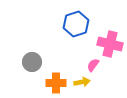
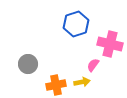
gray circle: moved 4 px left, 2 px down
orange cross: moved 2 px down; rotated 12 degrees counterclockwise
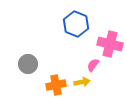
blue hexagon: rotated 20 degrees counterclockwise
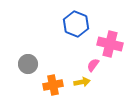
orange cross: moved 3 px left
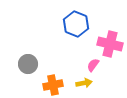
yellow arrow: moved 2 px right, 1 px down
